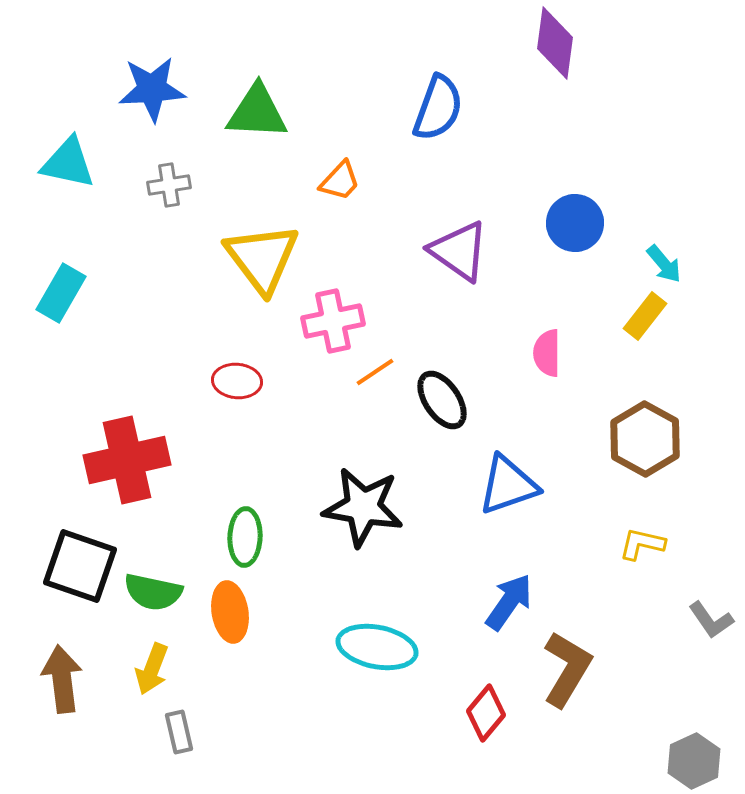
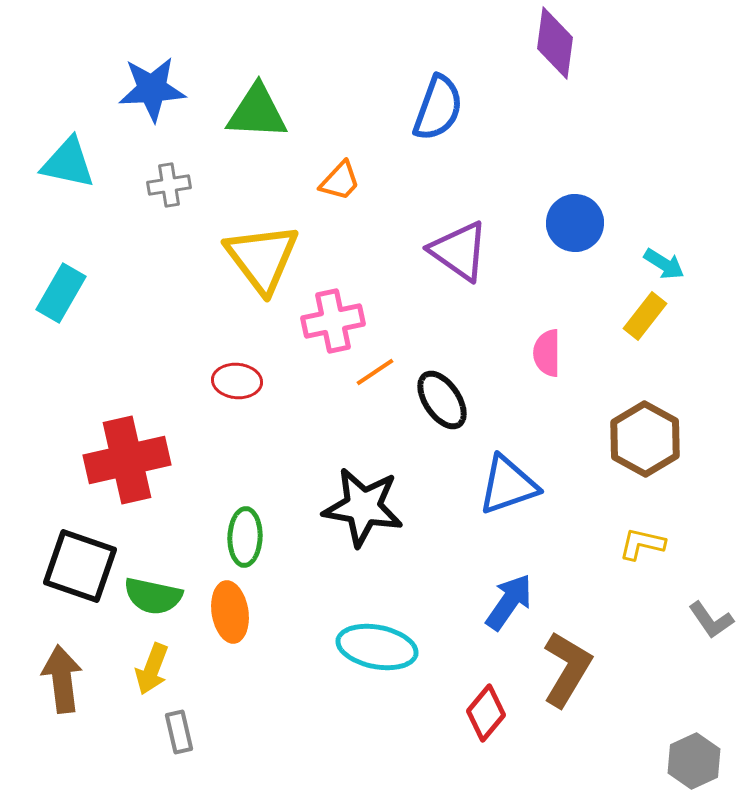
cyan arrow: rotated 18 degrees counterclockwise
green semicircle: moved 4 px down
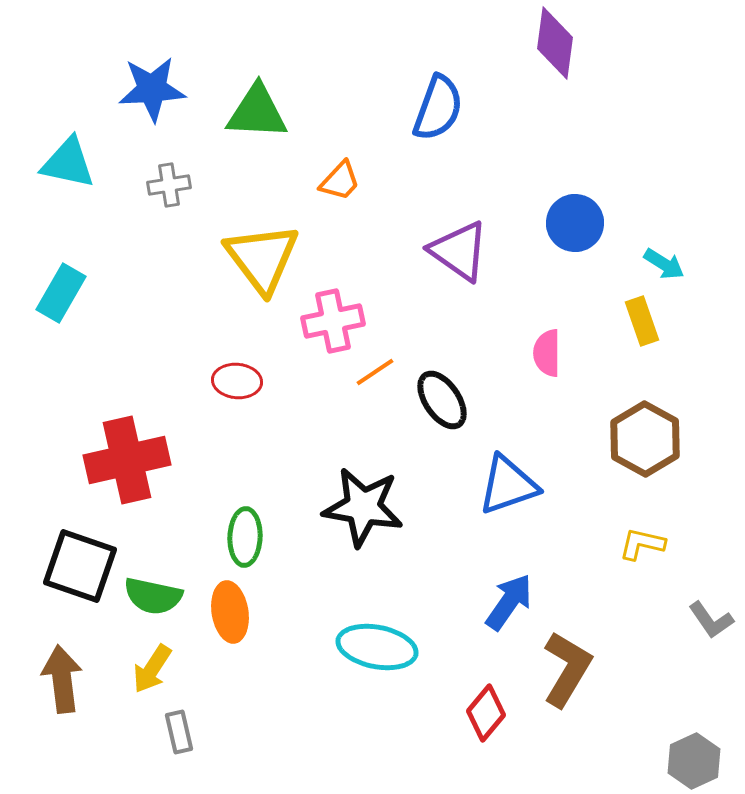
yellow rectangle: moved 3 px left, 5 px down; rotated 57 degrees counterclockwise
yellow arrow: rotated 12 degrees clockwise
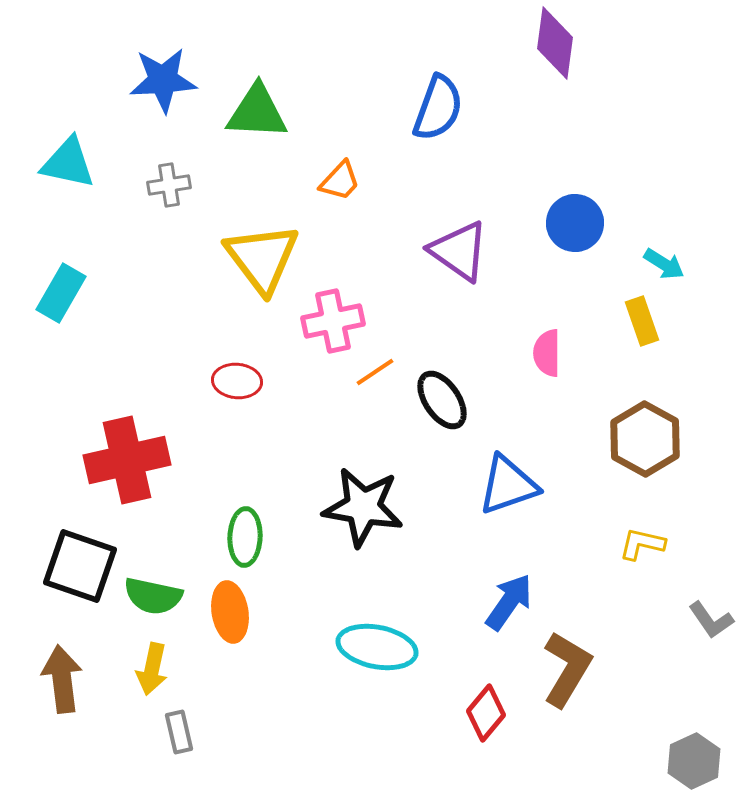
blue star: moved 11 px right, 9 px up
yellow arrow: rotated 21 degrees counterclockwise
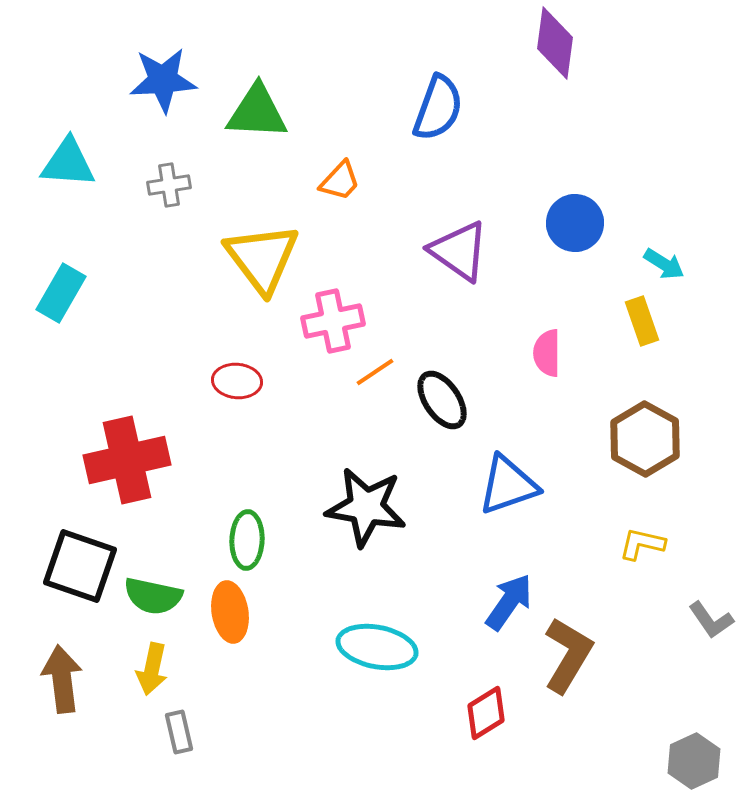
cyan triangle: rotated 8 degrees counterclockwise
black star: moved 3 px right
green ellipse: moved 2 px right, 3 px down
brown L-shape: moved 1 px right, 14 px up
red diamond: rotated 18 degrees clockwise
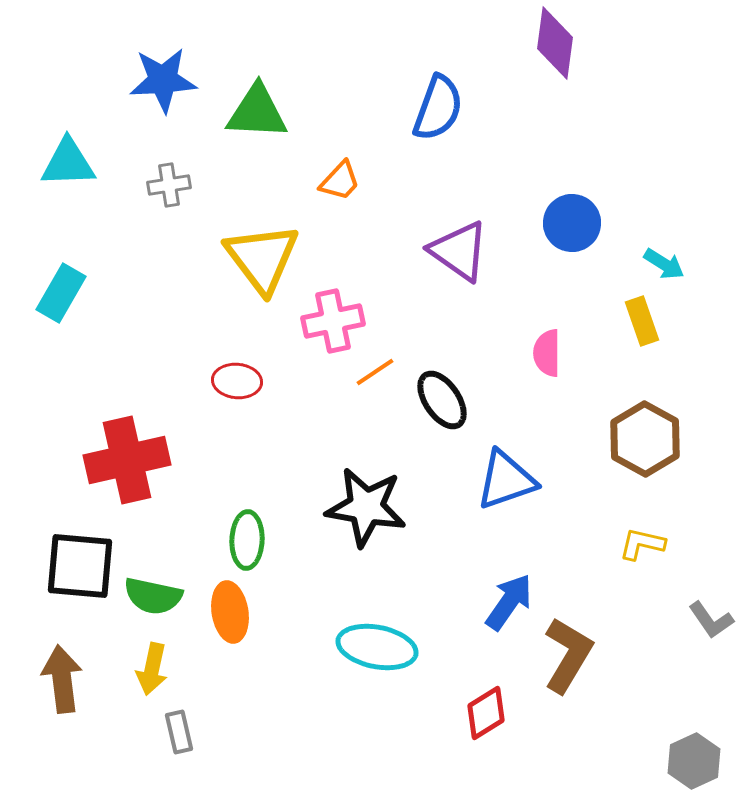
cyan triangle: rotated 6 degrees counterclockwise
blue circle: moved 3 px left
blue triangle: moved 2 px left, 5 px up
black square: rotated 14 degrees counterclockwise
